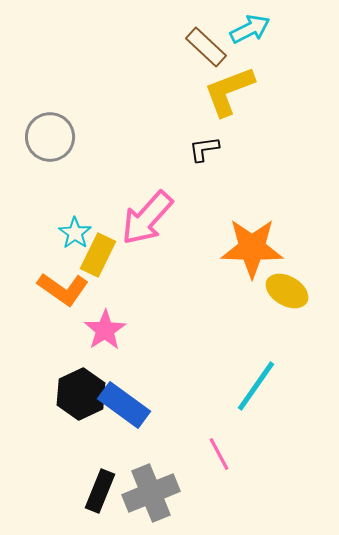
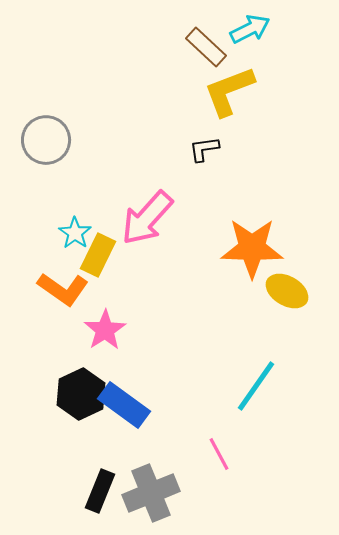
gray circle: moved 4 px left, 3 px down
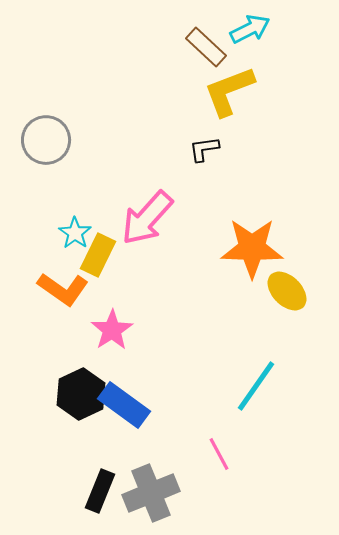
yellow ellipse: rotated 15 degrees clockwise
pink star: moved 7 px right
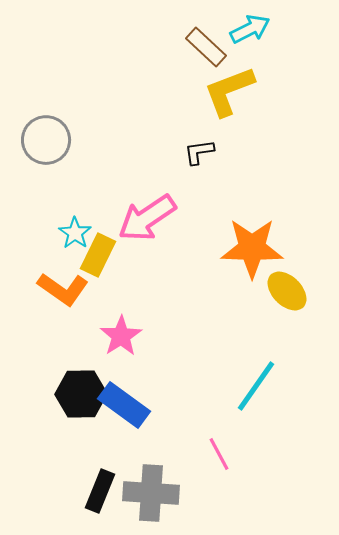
black L-shape: moved 5 px left, 3 px down
pink arrow: rotated 14 degrees clockwise
pink star: moved 9 px right, 6 px down
black hexagon: rotated 24 degrees clockwise
gray cross: rotated 26 degrees clockwise
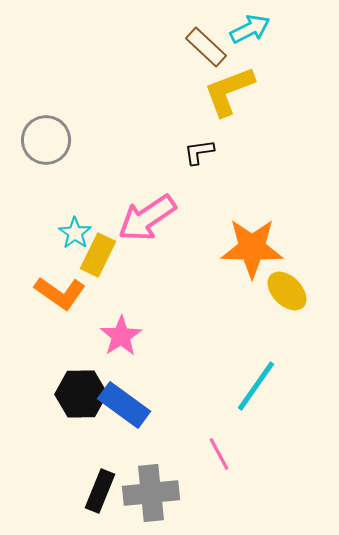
orange L-shape: moved 3 px left, 4 px down
gray cross: rotated 10 degrees counterclockwise
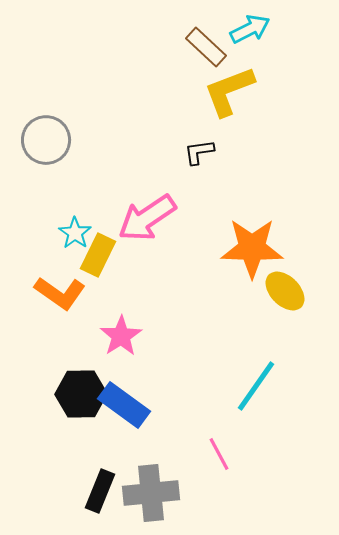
yellow ellipse: moved 2 px left
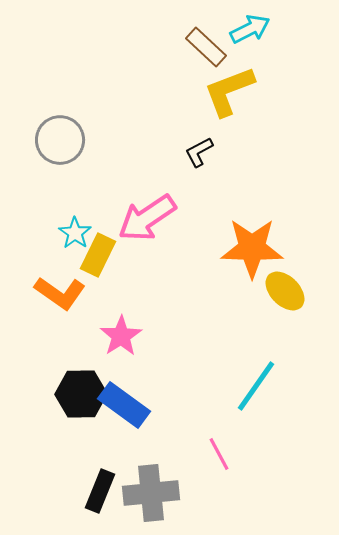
gray circle: moved 14 px right
black L-shape: rotated 20 degrees counterclockwise
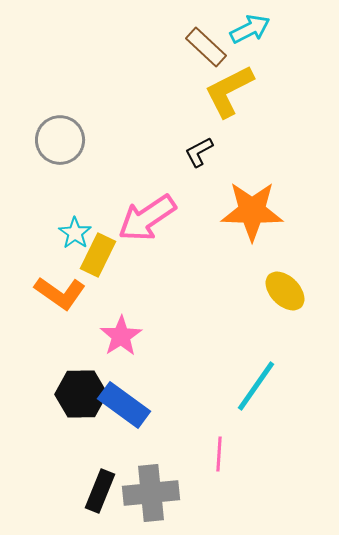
yellow L-shape: rotated 6 degrees counterclockwise
orange star: moved 37 px up
pink line: rotated 32 degrees clockwise
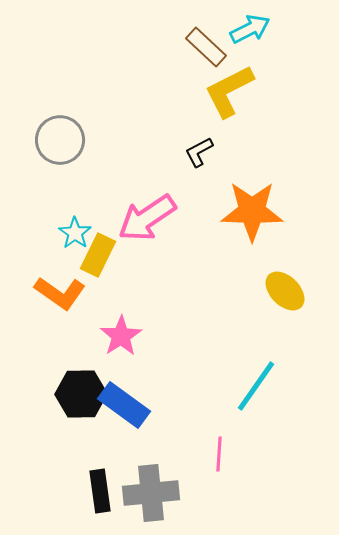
black rectangle: rotated 30 degrees counterclockwise
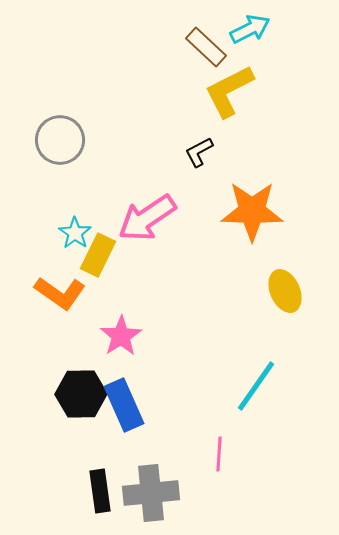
yellow ellipse: rotated 21 degrees clockwise
blue rectangle: rotated 30 degrees clockwise
